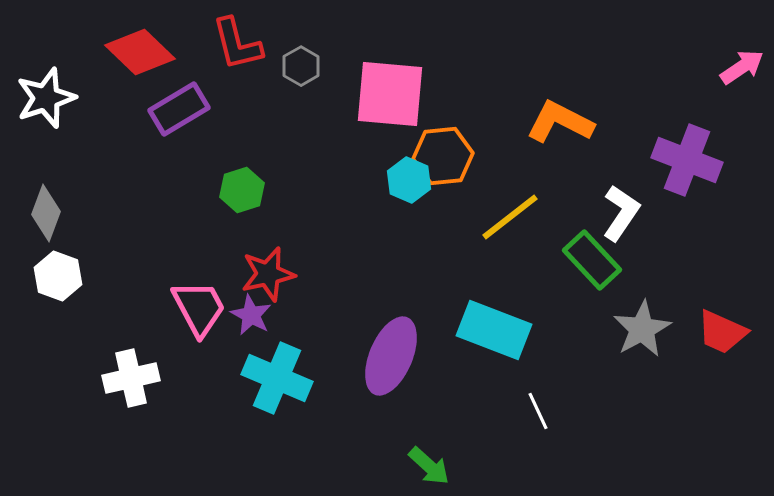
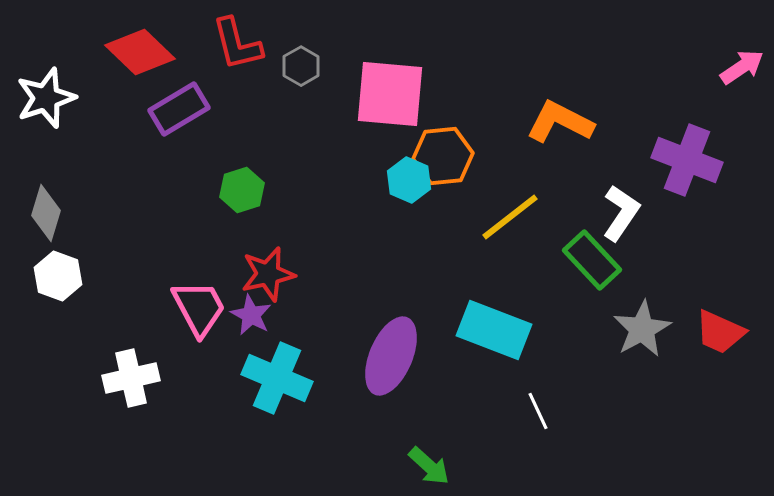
gray diamond: rotated 4 degrees counterclockwise
red trapezoid: moved 2 px left
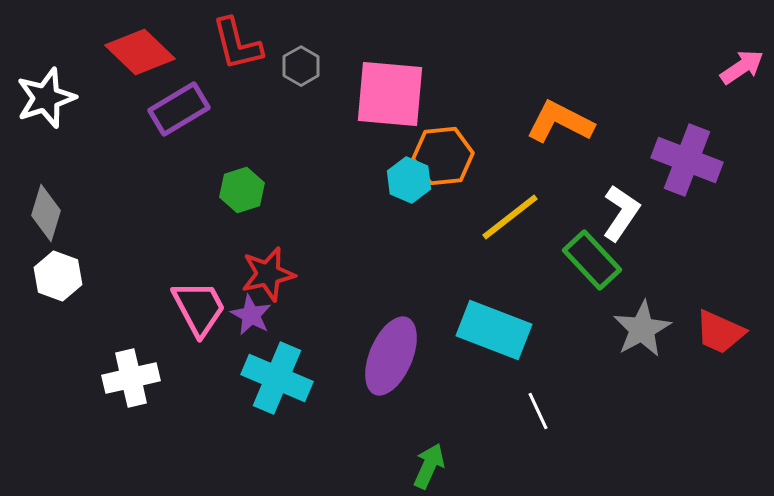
green arrow: rotated 108 degrees counterclockwise
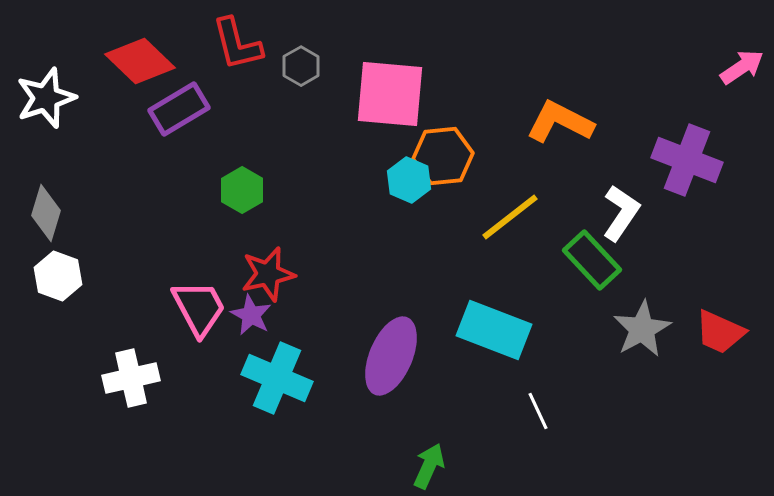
red diamond: moved 9 px down
green hexagon: rotated 12 degrees counterclockwise
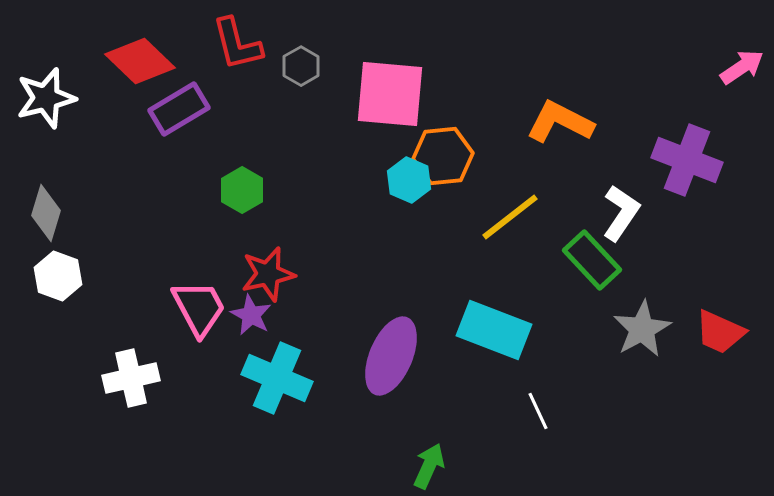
white star: rotated 4 degrees clockwise
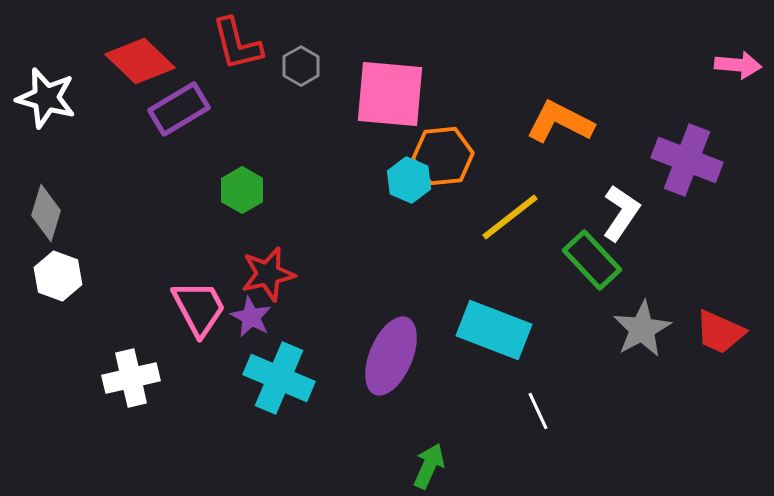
pink arrow: moved 4 px left, 2 px up; rotated 39 degrees clockwise
white star: rotated 30 degrees clockwise
purple star: moved 2 px down
cyan cross: moved 2 px right
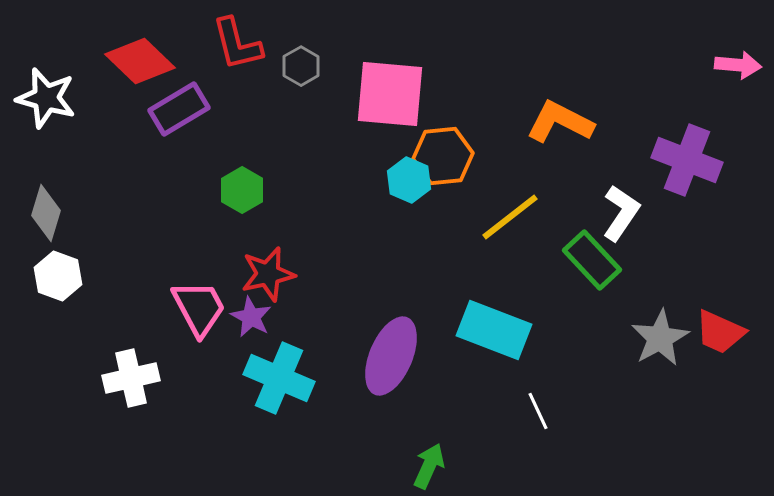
gray star: moved 18 px right, 9 px down
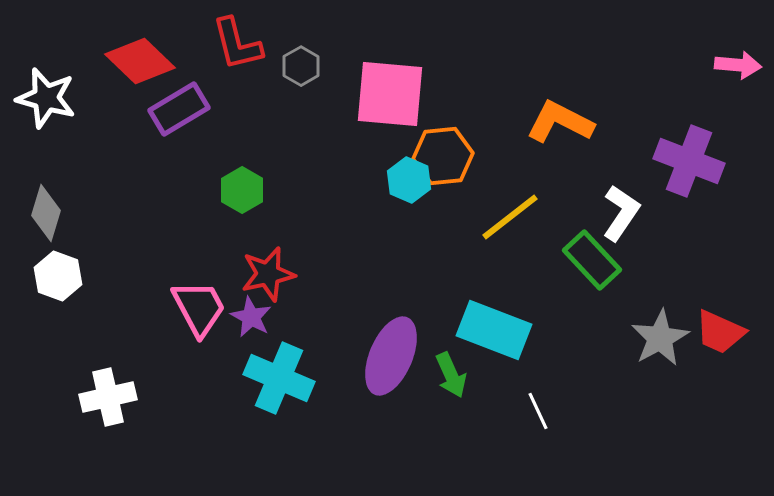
purple cross: moved 2 px right, 1 px down
white cross: moved 23 px left, 19 px down
green arrow: moved 22 px right, 91 px up; rotated 132 degrees clockwise
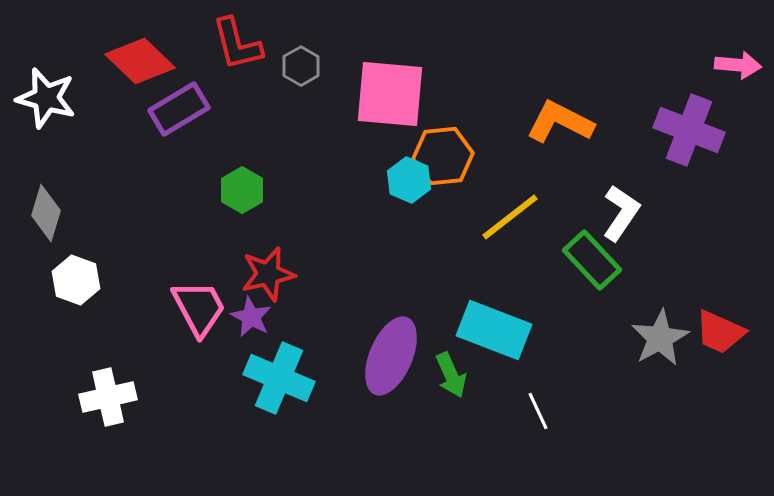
purple cross: moved 31 px up
white hexagon: moved 18 px right, 4 px down
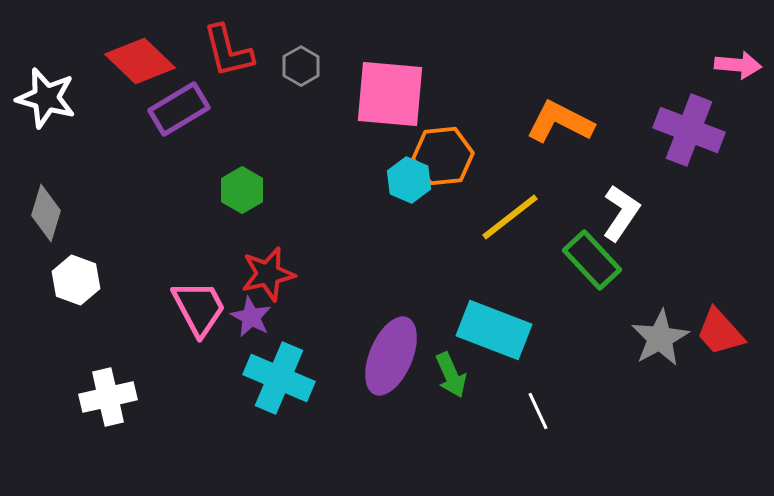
red L-shape: moved 9 px left, 7 px down
red trapezoid: rotated 24 degrees clockwise
